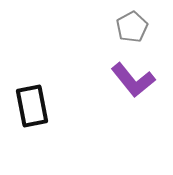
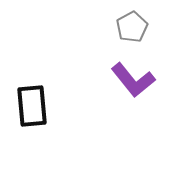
black rectangle: rotated 6 degrees clockwise
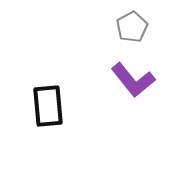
black rectangle: moved 16 px right
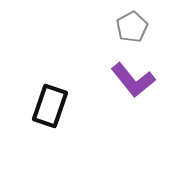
black rectangle: moved 2 px right; rotated 24 degrees clockwise
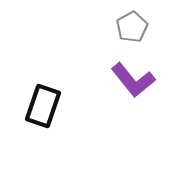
black rectangle: moved 7 px left
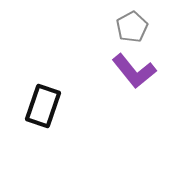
purple L-shape: moved 1 px right, 9 px up
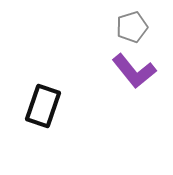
gray pentagon: rotated 12 degrees clockwise
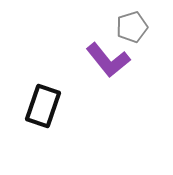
purple L-shape: moved 26 px left, 11 px up
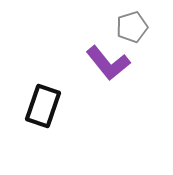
purple L-shape: moved 3 px down
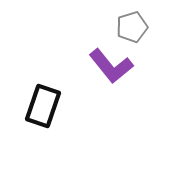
purple L-shape: moved 3 px right, 3 px down
